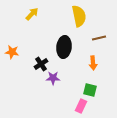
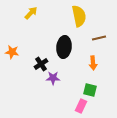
yellow arrow: moved 1 px left, 1 px up
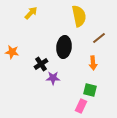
brown line: rotated 24 degrees counterclockwise
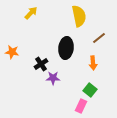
black ellipse: moved 2 px right, 1 px down
green square: rotated 24 degrees clockwise
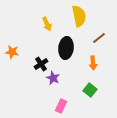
yellow arrow: moved 16 px right, 11 px down; rotated 112 degrees clockwise
purple star: rotated 24 degrees clockwise
pink rectangle: moved 20 px left
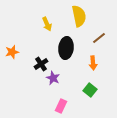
orange star: rotated 24 degrees counterclockwise
